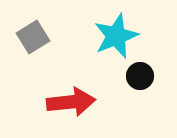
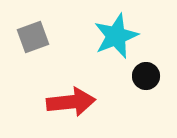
gray square: rotated 12 degrees clockwise
black circle: moved 6 px right
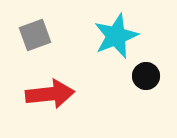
gray square: moved 2 px right, 2 px up
red arrow: moved 21 px left, 8 px up
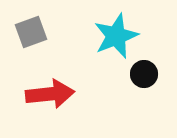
gray square: moved 4 px left, 3 px up
black circle: moved 2 px left, 2 px up
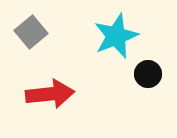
gray square: rotated 20 degrees counterclockwise
black circle: moved 4 px right
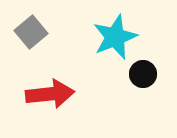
cyan star: moved 1 px left, 1 px down
black circle: moved 5 px left
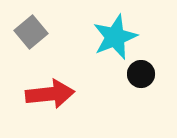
black circle: moved 2 px left
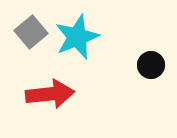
cyan star: moved 38 px left
black circle: moved 10 px right, 9 px up
